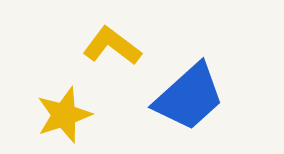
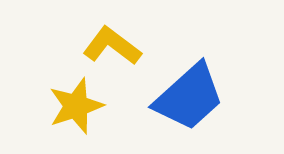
yellow star: moved 12 px right, 9 px up
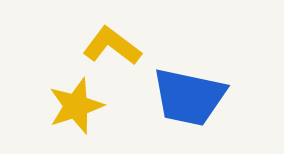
blue trapezoid: rotated 54 degrees clockwise
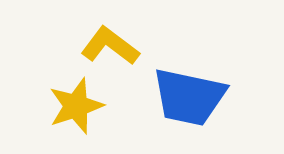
yellow L-shape: moved 2 px left
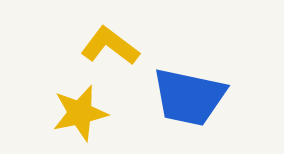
yellow star: moved 4 px right, 7 px down; rotated 6 degrees clockwise
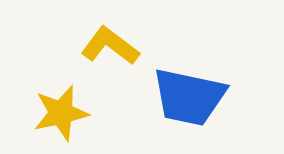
yellow star: moved 19 px left
